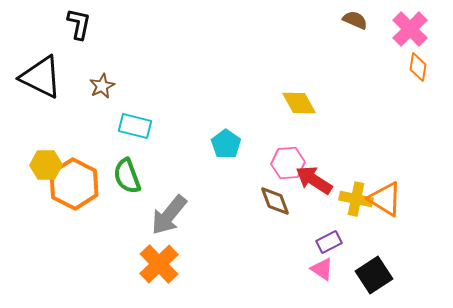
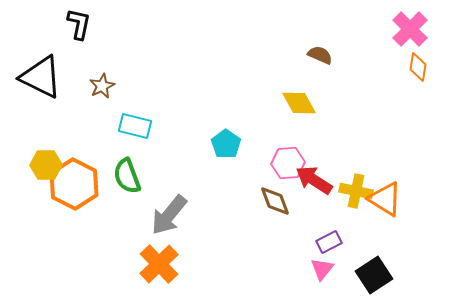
brown semicircle: moved 35 px left, 35 px down
yellow cross: moved 8 px up
pink triangle: rotated 35 degrees clockwise
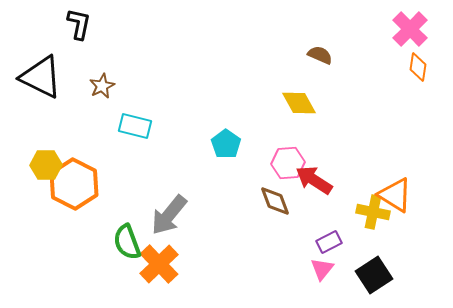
green semicircle: moved 66 px down
yellow cross: moved 17 px right, 21 px down
orange triangle: moved 10 px right, 4 px up
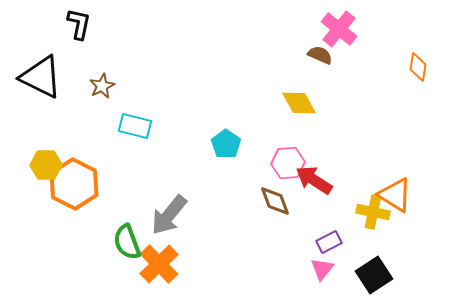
pink cross: moved 71 px left; rotated 6 degrees counterclockwise
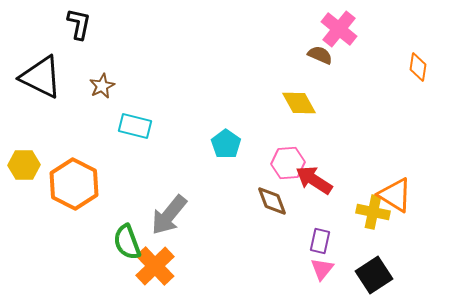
yellow hexagon: moved 22 px left
brown diamond: moved 3 px left
purple rectangle: moved 9 px left, 1 px up; rotated 50 degrees counterclockwise
orange cross: moved 4 px left, 2 px down
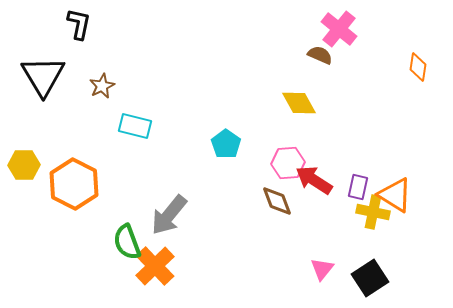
black triangle: moved 2 px right, 1 px up; rotated 33 degrees clockwise
brown diamond: moved 5 px right
purple rectangle: moved 38 px right, 54 px up
black square: moved 4 px left, 3 px down
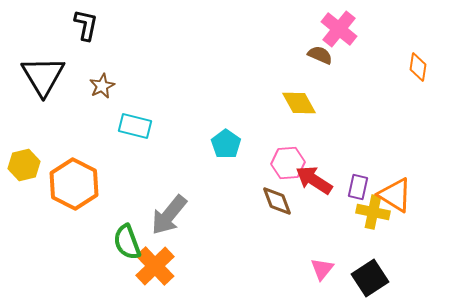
black L-shape: moved 7 px right, 1 px down
yellow hexagon: rotated 12 degrees counterclockwise
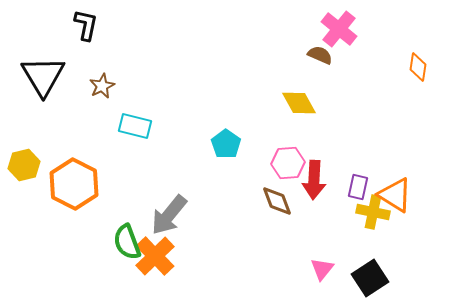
red arrow: rotated 120 degrees counterclockwise
orange cross: moved 10 px up
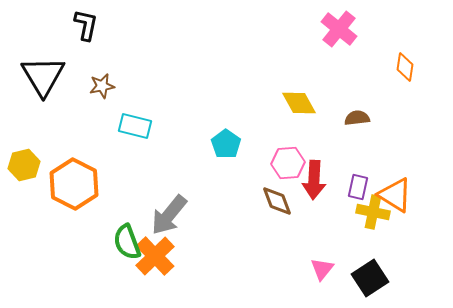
brown semicircle: moved 37 px right, 63 px down; rotated 30 degrees counterclockwise
orange diamond: moved 13 px left
brown star: rotated 15 degrees clockwise
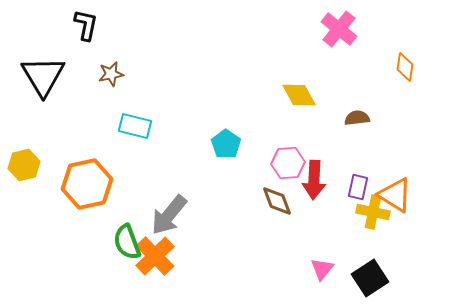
brown star: moved 9 px right, 12 px up
yellow diamond: moved 8 px up
orange hexagon: moved 13 px right; rotated 21 degrees clockwise
